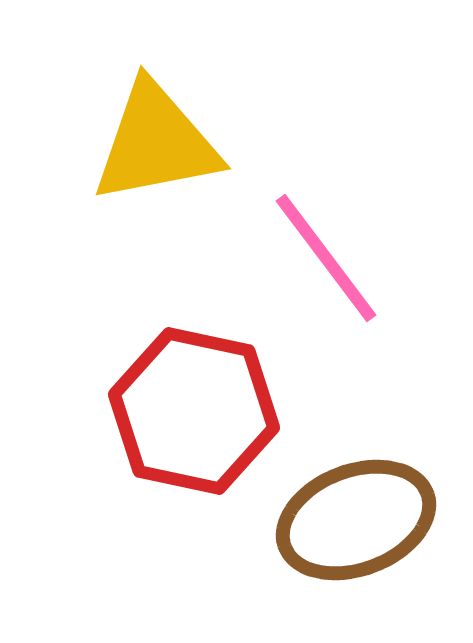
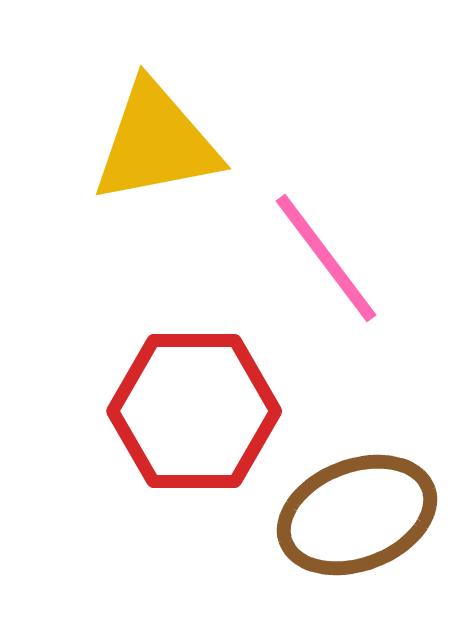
red hexagon: rotated 12 degrees counterclockwise
brown ellipse: moved 1 px right, 5 px up
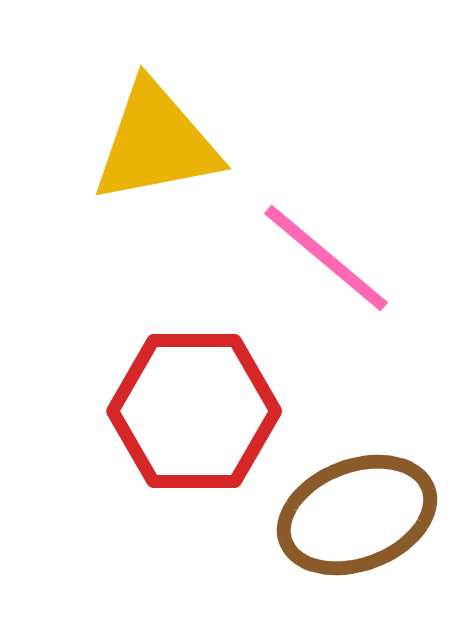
pink line: rotated 13 degrees counterclockwise
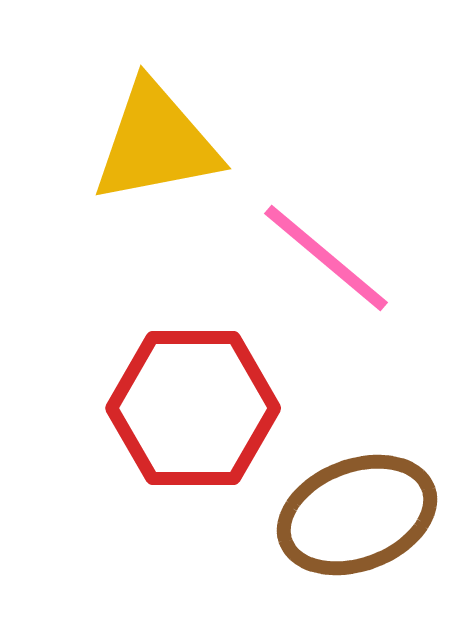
red hexagon: moved 1 px left, 3 px up
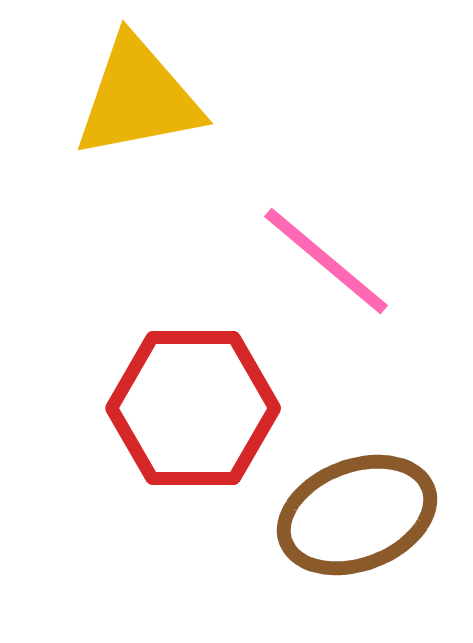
yellow triangle: moved 18 px left, 45 px up
pink line: moved 3 px down
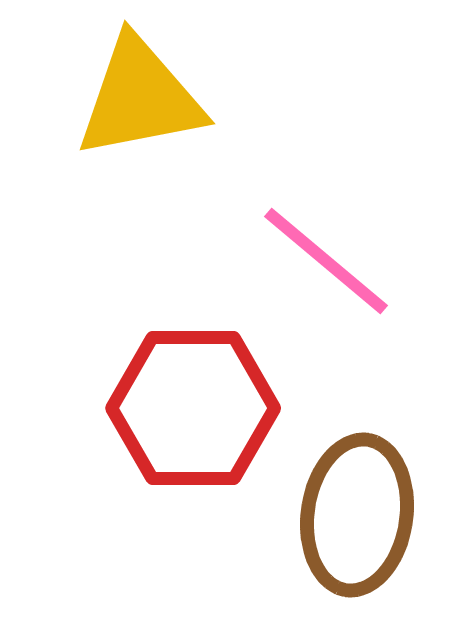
yellow triangle: moved 2 px right
brown ellipse: rotated 61 degrees counterclockwise
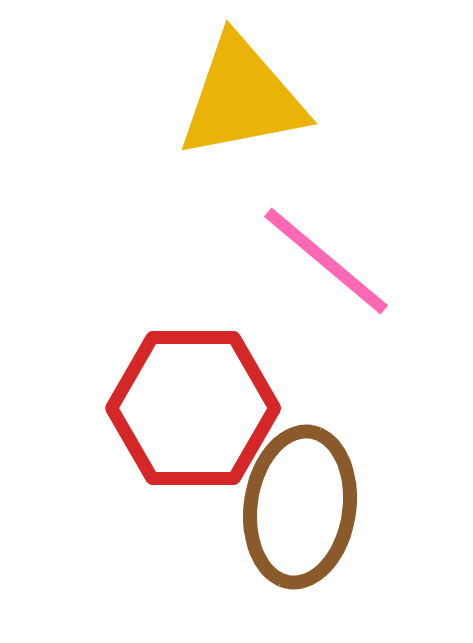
yellow triangle: moved 102 px right
brown ellipse: moved 57 px left, 8 px up
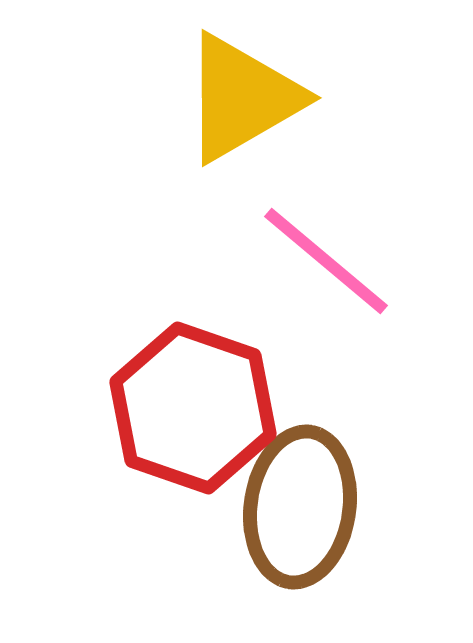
yellow triangle: rotated 19 degrees counterclockwise
red hexagon: rotated 19 degrees clockwise
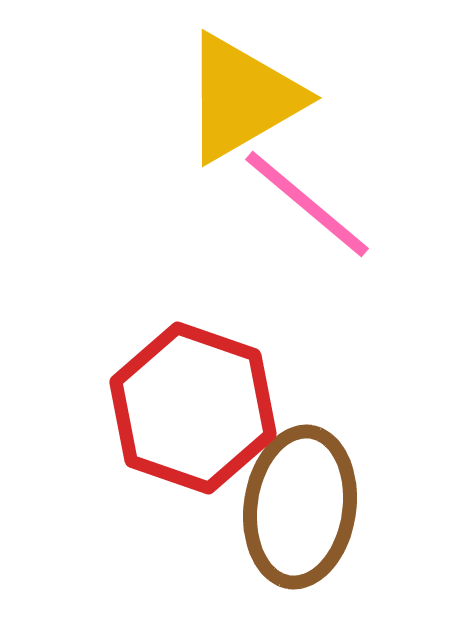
pink line: moved 19 px left, 57 px up
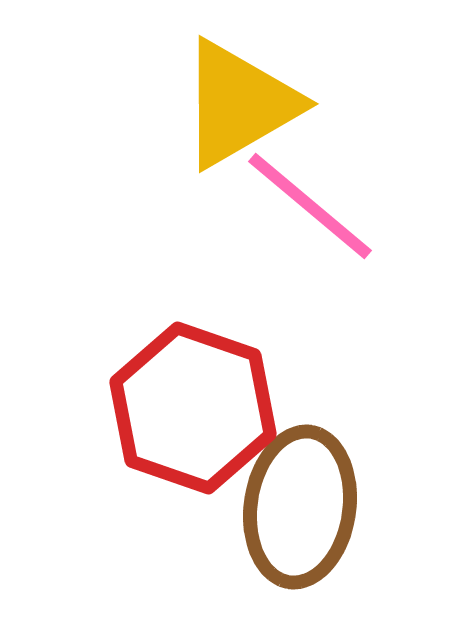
yellow triangle: moved 3 px left, 6 px down
pink line: moved 3 px right, 2 px down
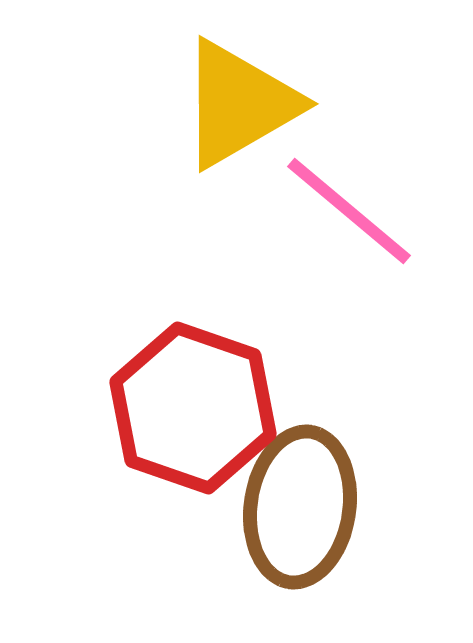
pink line: moved 39 px right, 5 px down
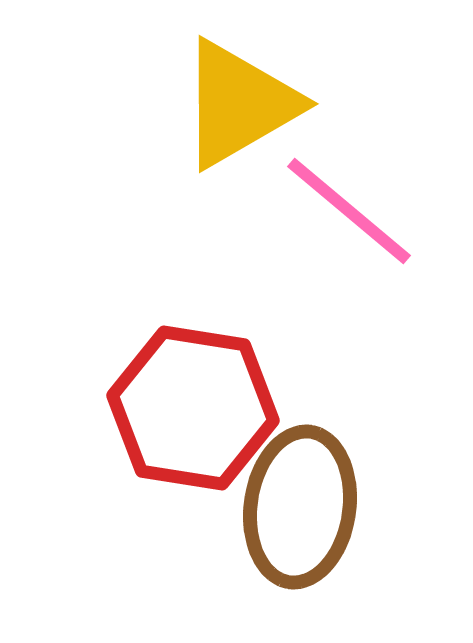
red hexagon: rotated 10 degrees counterclockwise
